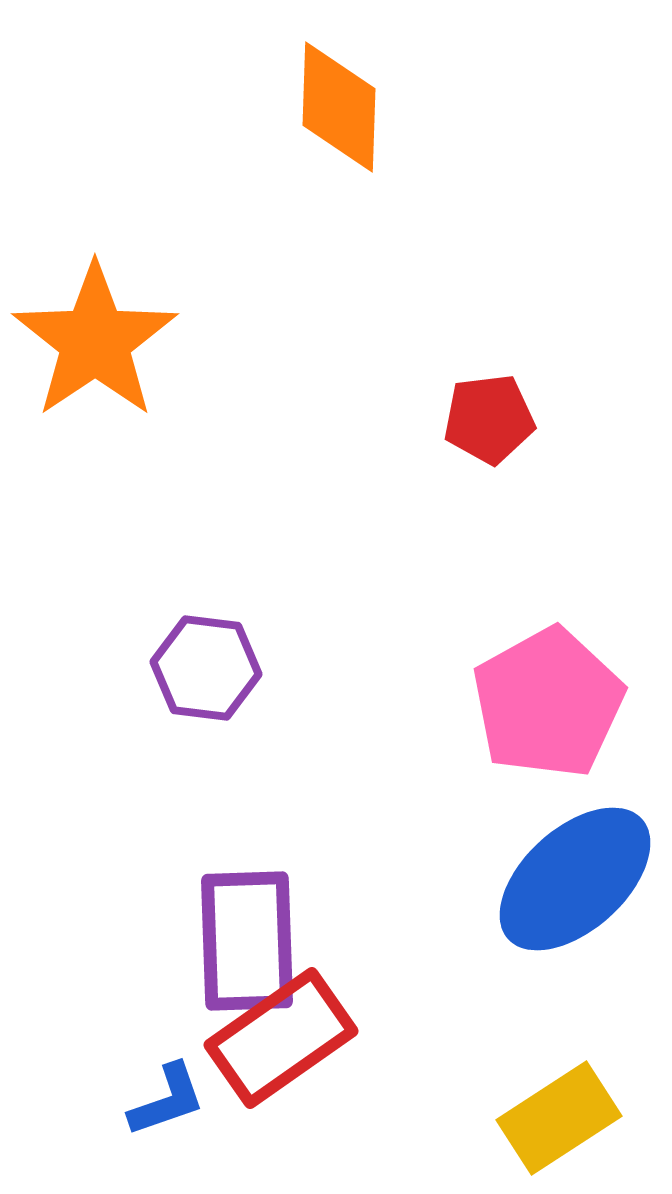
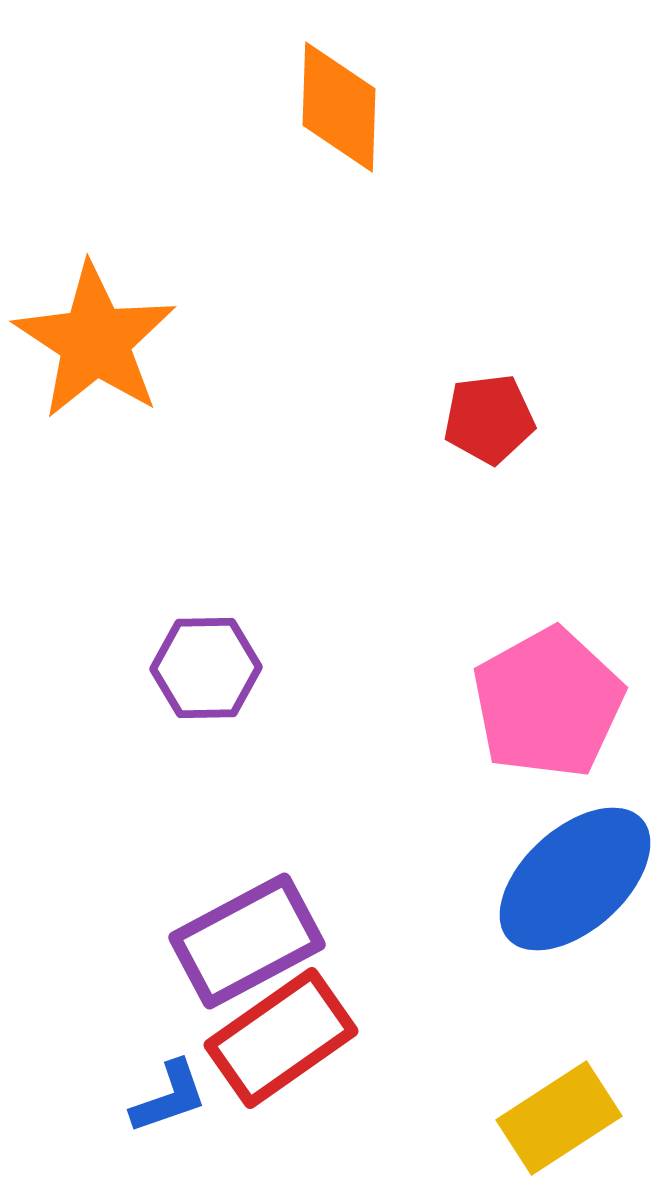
orange star: rotated 5 degrees counterclockwise
purple hexagon: rotated 8 degrees counterclockwise
purple rectangle: rotated 64 degrees clockwise
blue L-shape: moved 2 px right, 3 px up
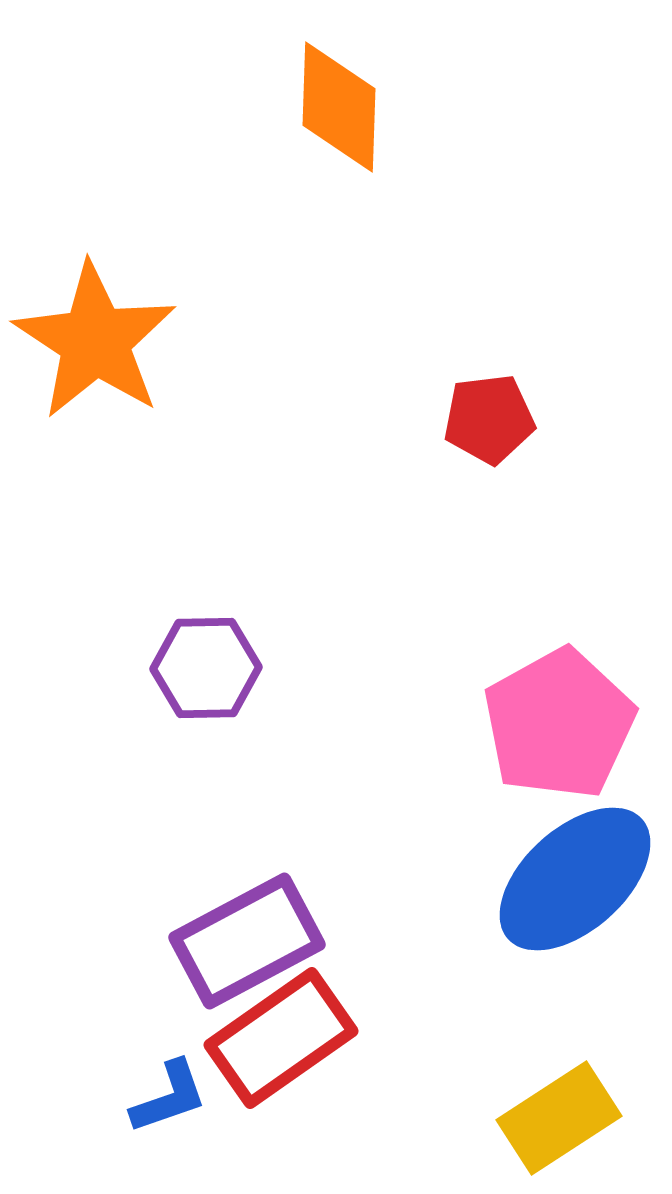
pink pentagon: moved 11 px right, 21 px down
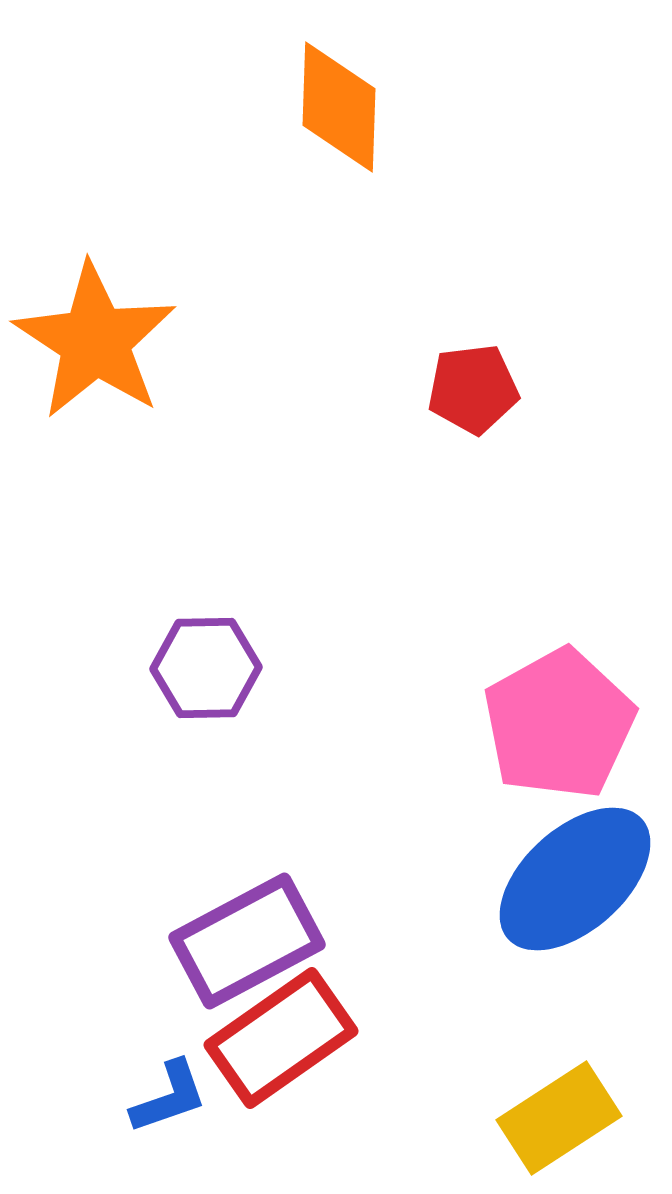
red pentagon: moved 16 px left, 30 px up
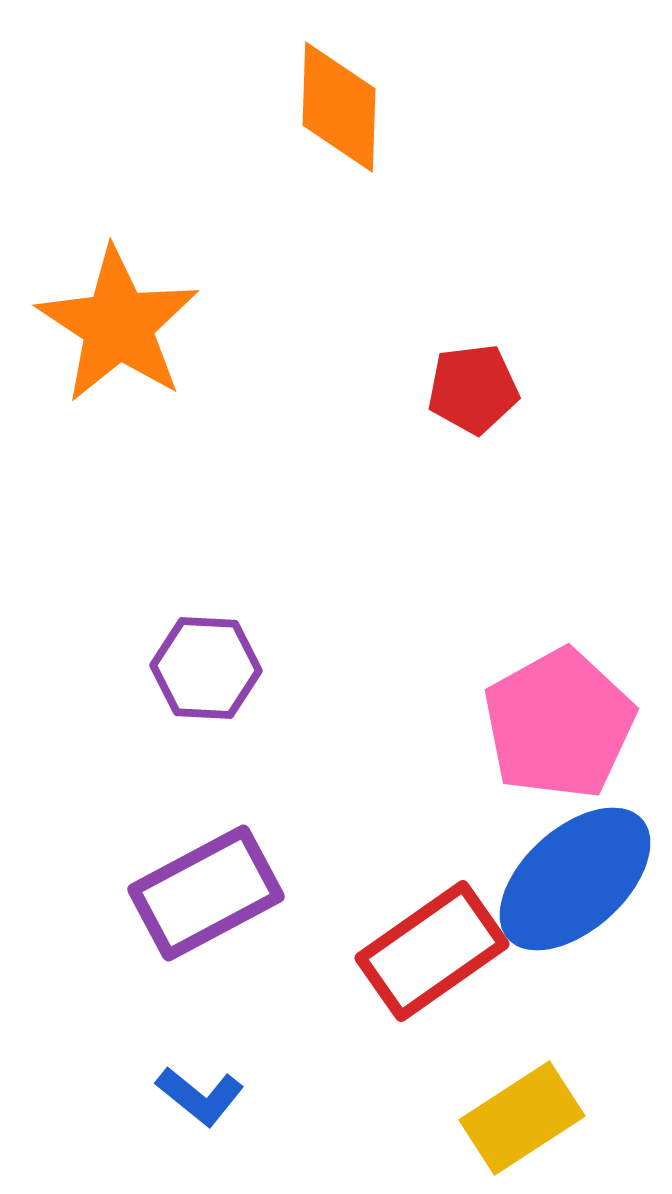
orange star: moved 23 px right, 16 px up
purple hexagon: rotated 4 degrees clockwise
purple rectangle: moved 41 px left, 48 px up
red rectangle: moved 151 px right, 87 px up
blue L-shape: moved 31 px right, 1 px up; rotated 58 degrees clockwise
yellow rectangle: moved 37 px left
